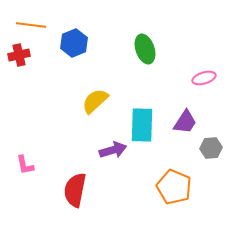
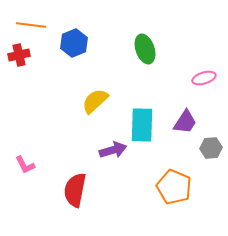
pink L-shape: rotated 15 degrees counterclockwise
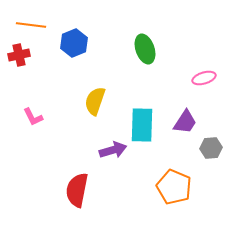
yellow semicircle: rotated 28 degrees counterclockwise
pink L-shape: moved 8 px right, 48 px up
red semicircle: moved 2 px right
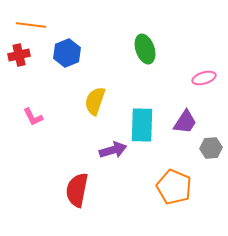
blue hexagon: moved 7 px left, 10 px down
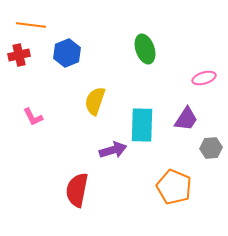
purple trapezoid: moved 1 px right, 3 px up
